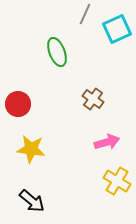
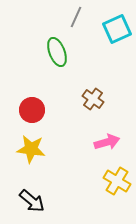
gray line: moved 9 px left, 3 px down
red circle: moved 14 px right, 6 px down
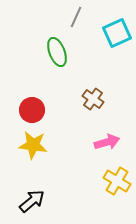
cyan square: moved 4 px down
yellow star: moved 2 px right, 4 px up
black arrow: rotated 80 degrees counterclockwise
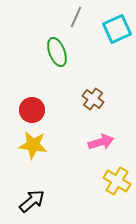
cyan square: moved 4 px up
pink arrow: moved 6 px left
